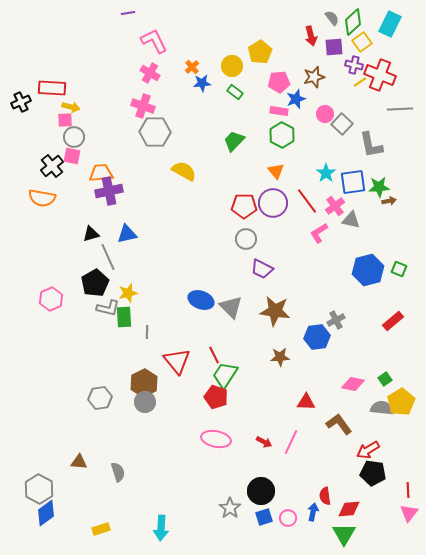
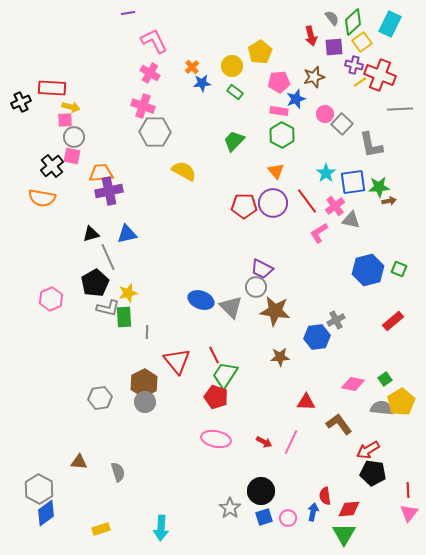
gray circle at (246, 239): moved 10 px right, 48 px down
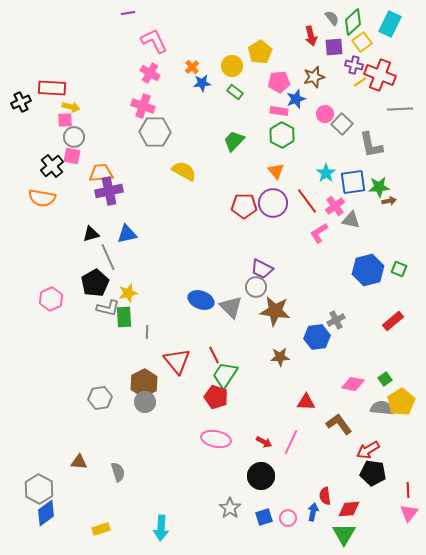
black circle at (261, 491): moved 15 px up
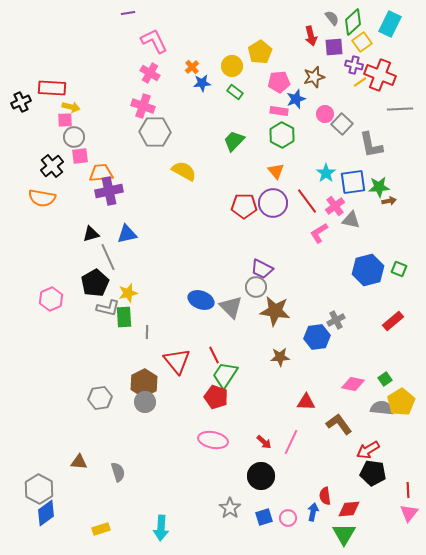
pink square at (72, 156): moved 8 px right; rotated 18 degrees counterclockwise
pink ellipse at (216, 439): moved 3 px left, 1 px down
red arrow at (264, 442): rotated 14 degrees clockwise
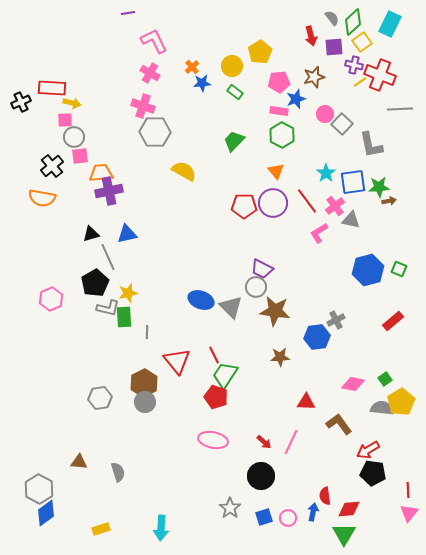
yellow arrow at (71, 107): moved 1 px right, 4 px up
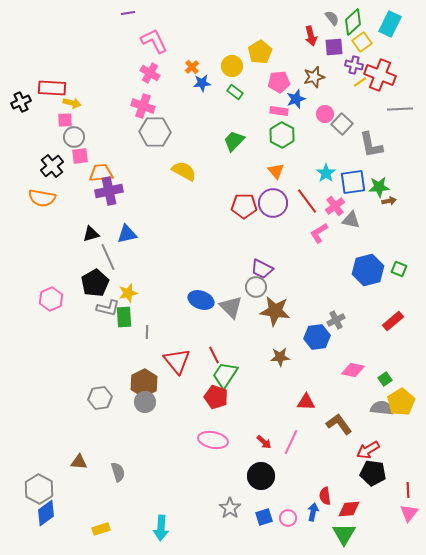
pink diamond at (353, 384): moved 14 px up
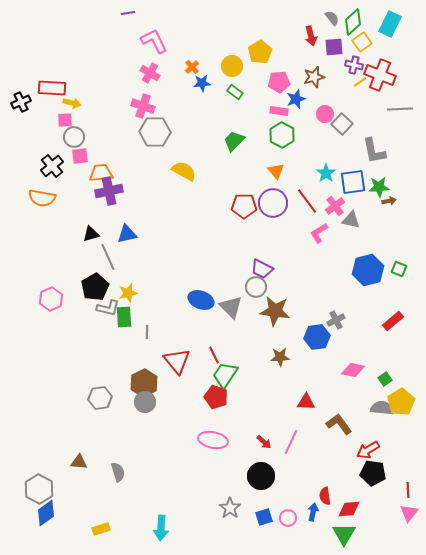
gray L-shape at (371, 145): moved 3 px right, 6 px down
black pentagon at (95, 283): moved 4 px down
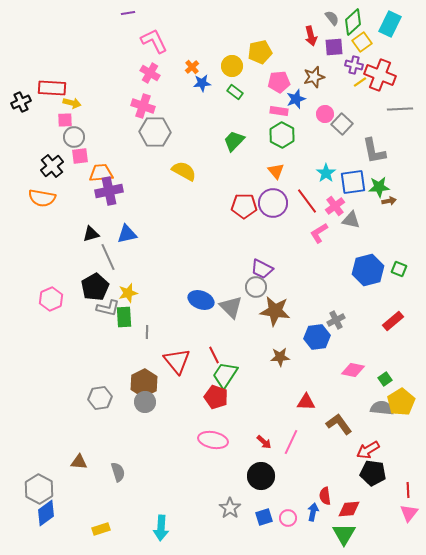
yellow pentagon at (260, 52): rotated 20 degrees clockwise
